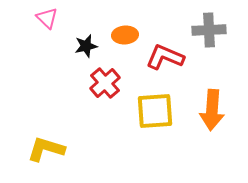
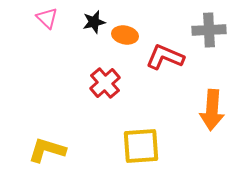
orange ellipse: rotated 15 degrees clockwise
black star: moved 8 px right, 24 px up
yellow square: moved 14 px left, 35 px down
yellow L-shape: moved 1 px right, 1 px down
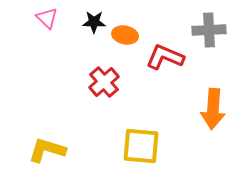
black star: rotated 15 degrees clockwise
red cross: moved 1 px left, 1 px up
orange arrow: moved 1 px right, 1 px up
yellow square: rotated 9 degrees clockwise
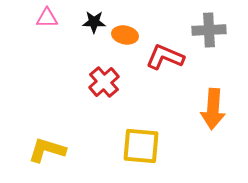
pink triangle: rotated 45 degrees counterclockwise
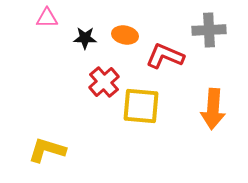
black star: moved 9 px left, 16 px down
red L-shape: moved 1 px up
yellow square: moved 40 px up
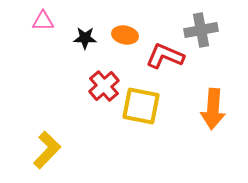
pink triangle: moved 4 px left, 3 px down
gray cross: moved 8 px left; rotated 8 degrees counterclockwise
red cross: moved 4 px down
yellow square: rotated 6 degrees clockwise
yellow L-shape: rotated 117 degrees clockwise
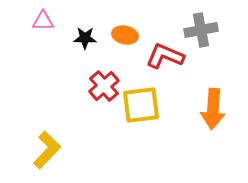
yellow square: moved 1 px up; rotated 18 degrees counterclockwise
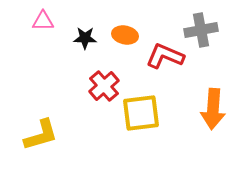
yellow square: moved 8 px down
yellow L-shape: moved 6 px left, 15 px up; rotated 30 degrees clockwise
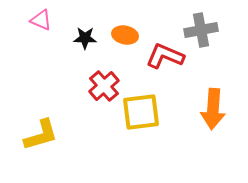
pink triangle: moved 2 px left, 1 px up; rotated 25 degrees clockwise
yellow square: moved 1 px up
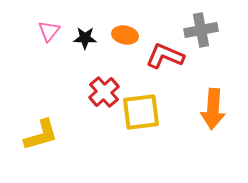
pink triangle: moved 8 px right, 11 px down; rotated 45 degrees clockwise
red cross: moved 6 px down
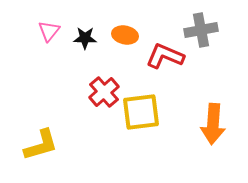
orange arrow: moved 15 px down
yellow L-shape: moved 10 px down
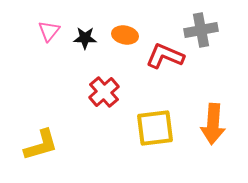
yellow square: moved 14 px right, 16 px down
